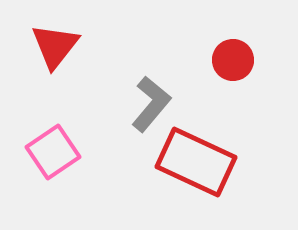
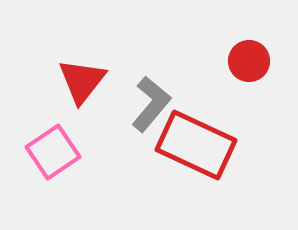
red triangle: moved 27 px right, 35 px down
red circle: moved 16 px right, 1 px down
red rectangle: moved 17 px up
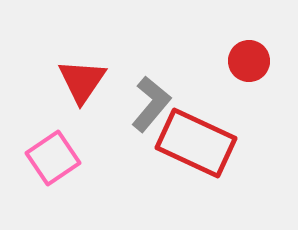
red triangle: rotated 4 degrees counterclockwise
red rectangle: moved 2 px up
pink square: moved 6 px down
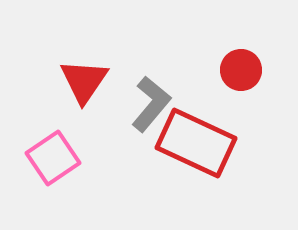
red circle: moved 8 px left, 9 px down
red triangle: moved 2 px right
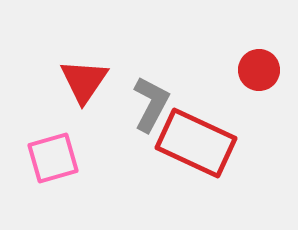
red circle: moved 18 px right
gray L-shape: rotated 12 degrees counterclockwise
pink square: rotated 18 degrees clockwise
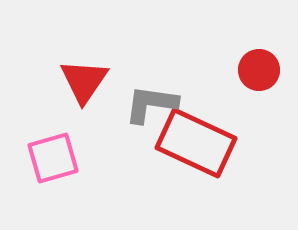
gray L-shape: rotated 110 degrees counterclockwise
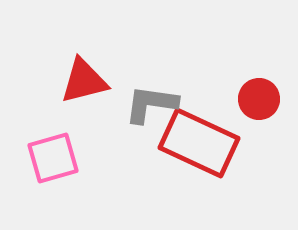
red circle: moved 29 px down
red triangle: rotated 42 degrees clockwise
red rectangle: moved 3 px right
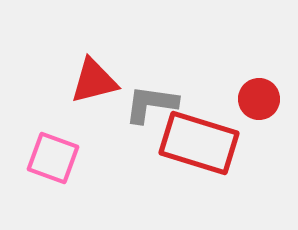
red triangle: moved 10 px right
red rectangle: rotated 8 degrees counterclockwise
pink square: rotated 36 degrees clockwise
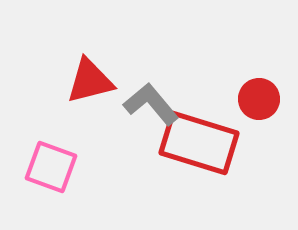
red triangle: moved 4 px left
gray L-shape: rotated 42 degrees clockwise
pink square: moved 2 px left, 9 px down
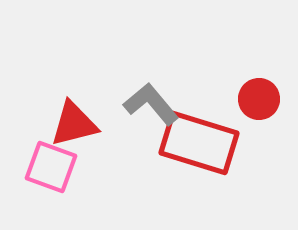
red triangle: moved 16 px left, 43 px down
